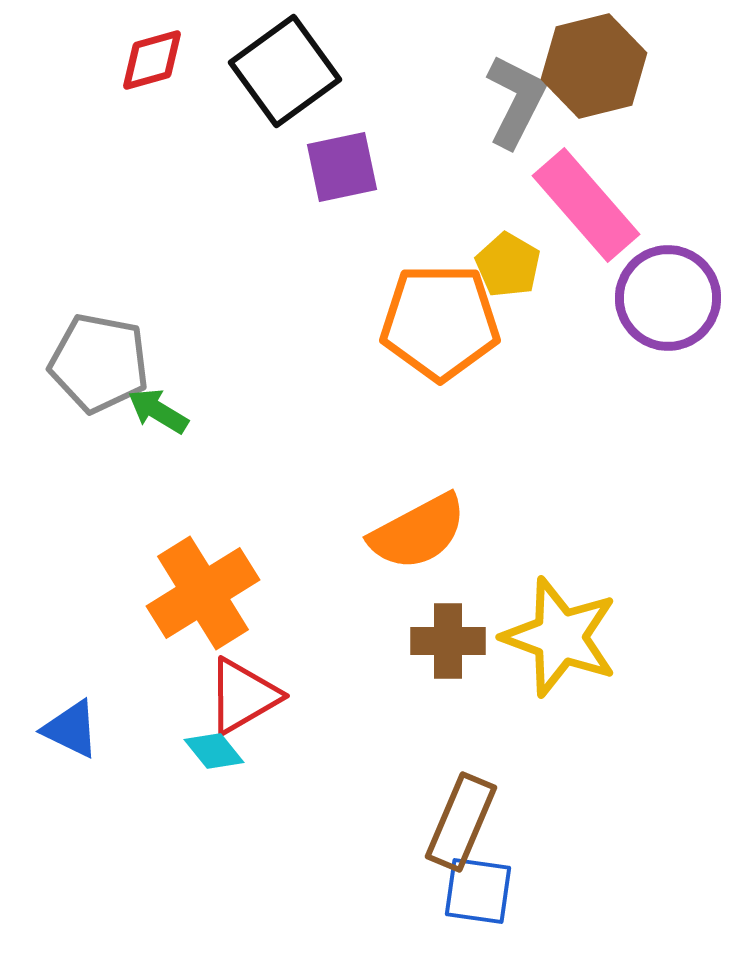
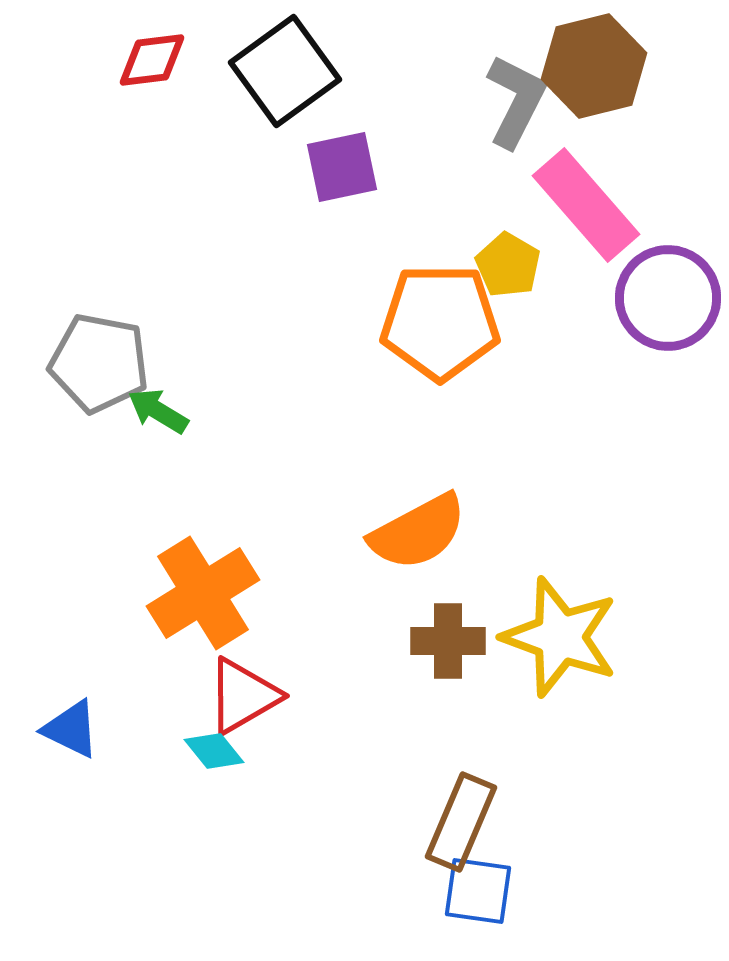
red diamond: rotated 8 degrees clockwise
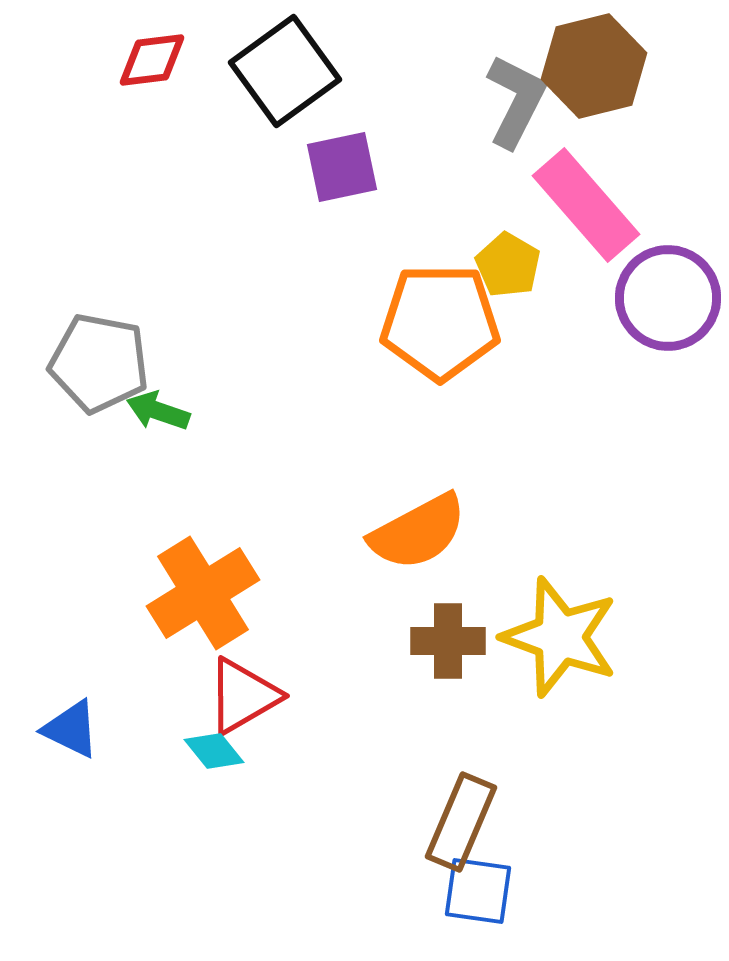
green arrow: rotated 12 degrees counterclockwise
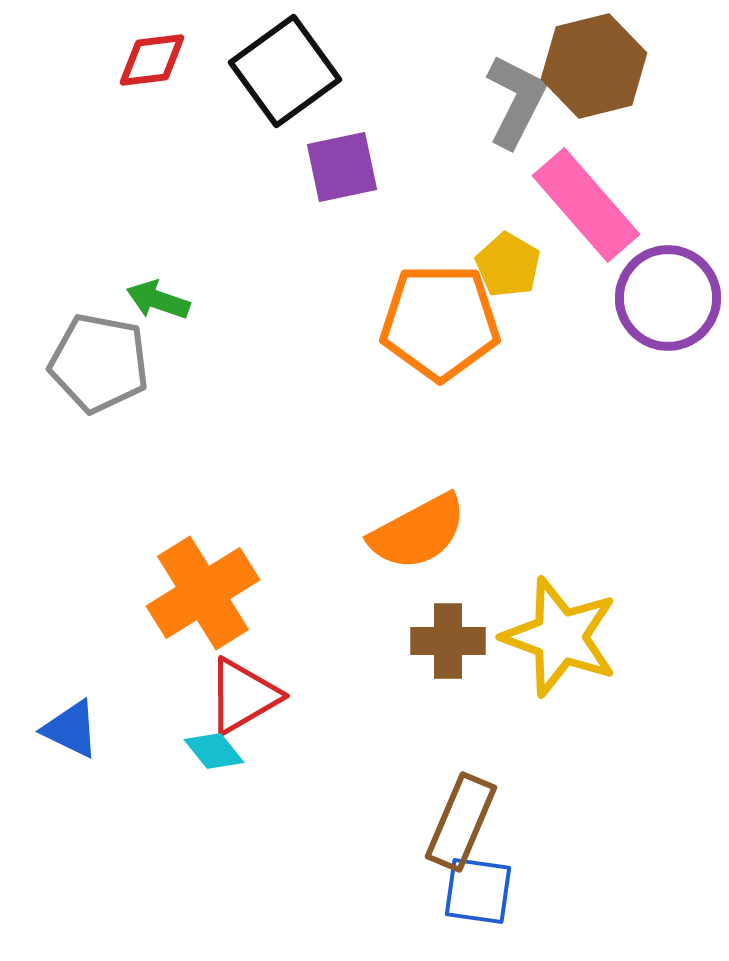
green arrow: moved 111 px up
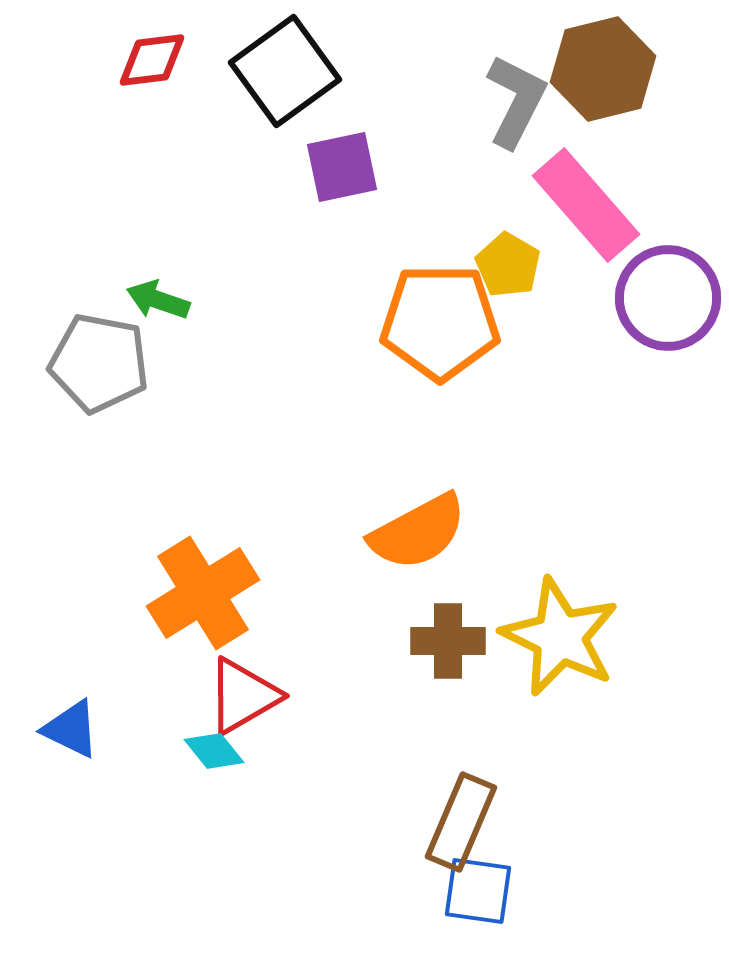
brown hexagon: moved 9 px right, 3 px down
yellow star: rotated 6 degrees clockwise
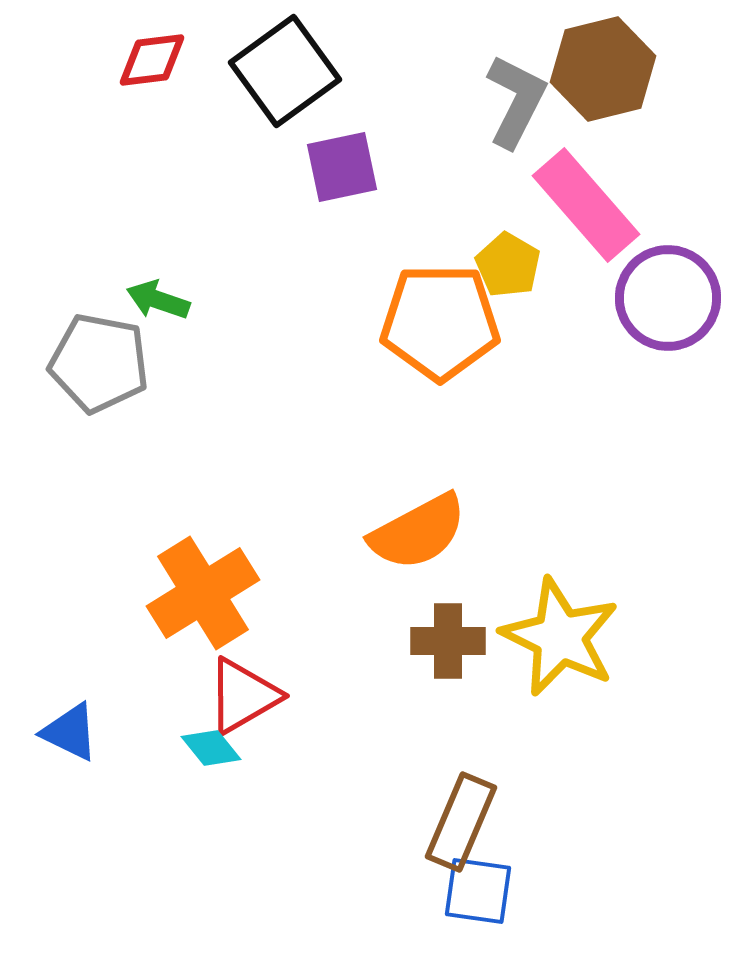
blue triangle: moved 1 px left, 3 px down
cyan diamond: moved 3 px left, 3 px up
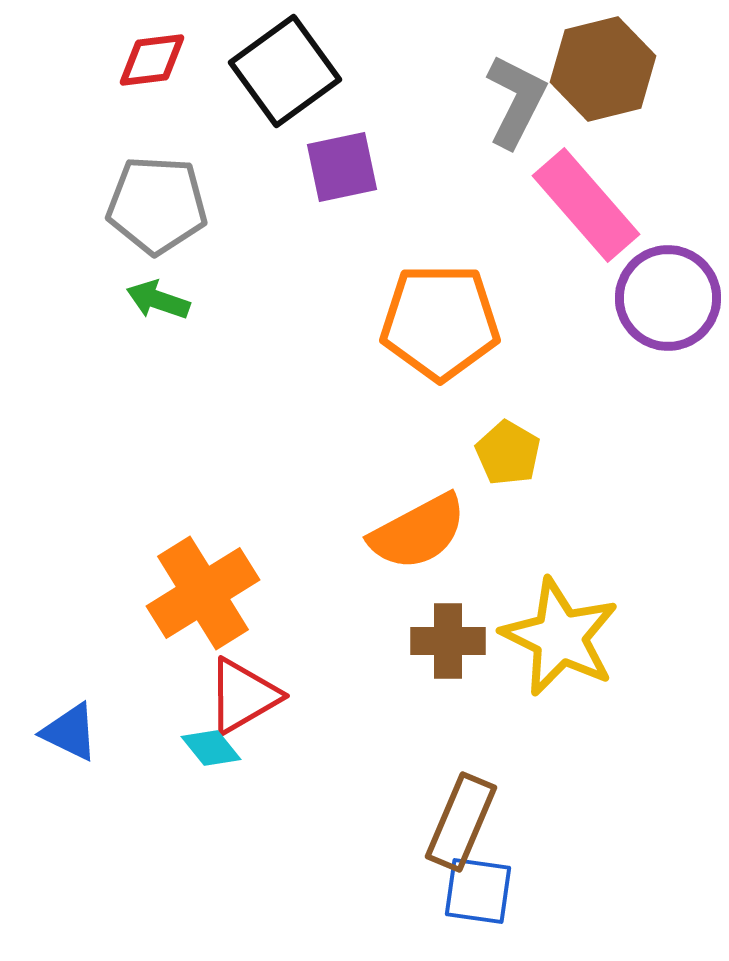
yellow pentagon: moved 188 px down
gray pentagon: moved 58 px right, 158 px up; rotated 8 degrees counterclockwise
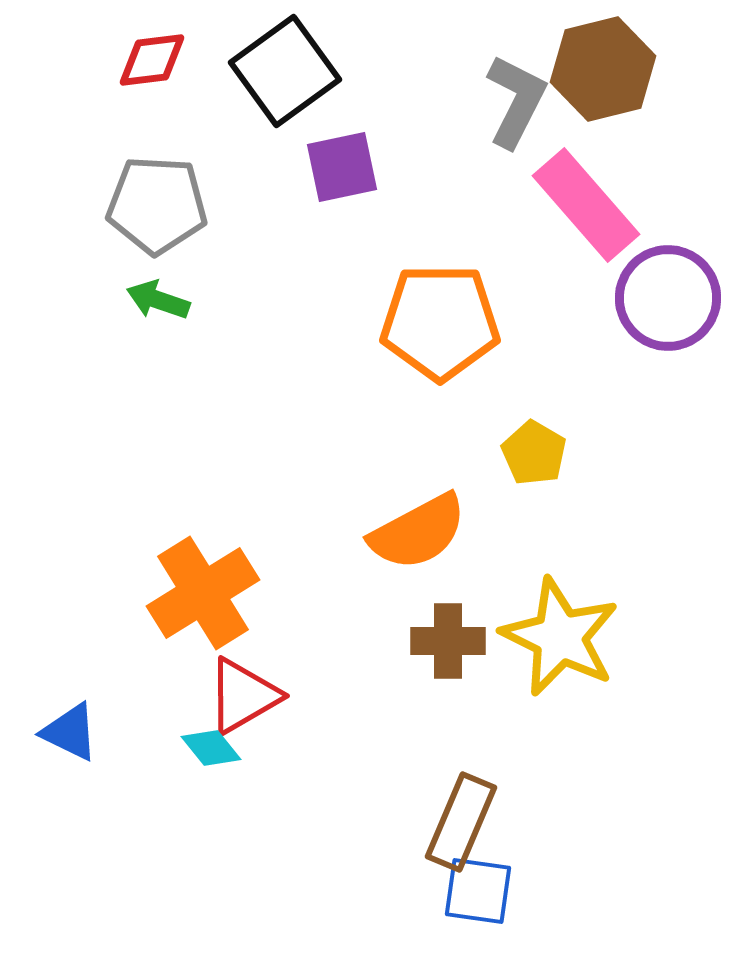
yellow pentagon: moved 26 px right
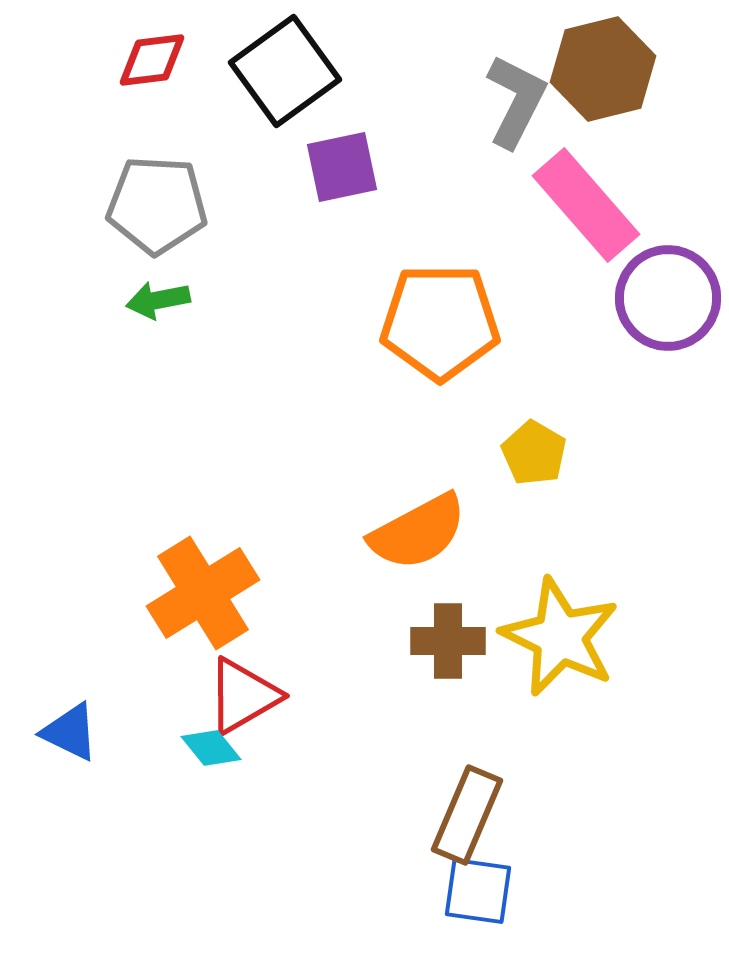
green arrow: rotated 30 degrees counterclockwise
brown rectangle: moved 6 px right, 7 px up
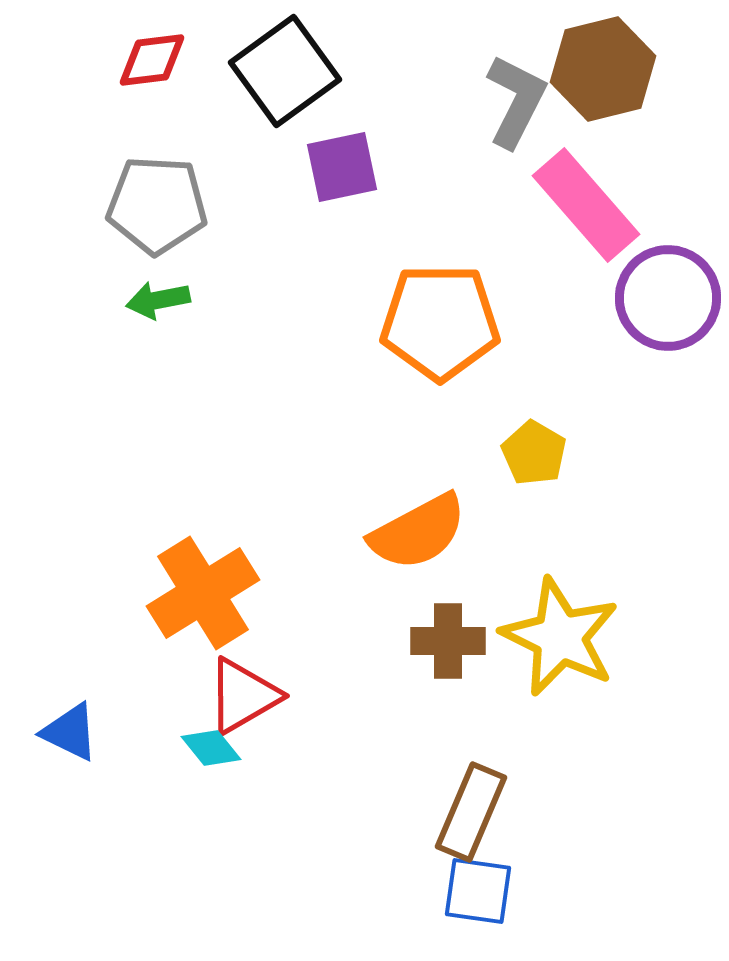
brown rectangle: moved 4 px right, 3 px up
